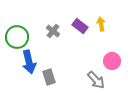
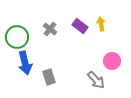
gray cross: moved 3 px left, 2 px up
blue arrow: moved 4 px left, 1 px down
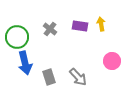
purple rectangle: rotated 28 degrees counterclockwise
gray arrow: moved 18 px left, 3 px up
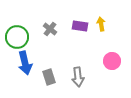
gray arrow: rotated 36 degrees clockwise
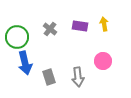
yellow arrow: moved 3 px right
pink circle: moved 9 px left
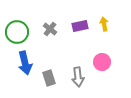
purple rectangle: rotated 21 degrees counterclockwise
green circle: moved 5 px up
pink circle: moved 1 px left, 1 px down
gray rectangle: moved 1 px down
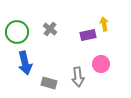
purple rectangle: moved 8 px right, 9 px down
pink circle: moved 1 px left, 2 px down
gray rectangle: moved 5 px down; rotated 56 degrees counterclockwise
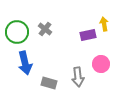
gray cross: moved 5 px left
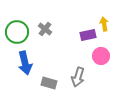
pink circle: moved 8 px up
gray arrow: rotated 24 degrees clockwise
